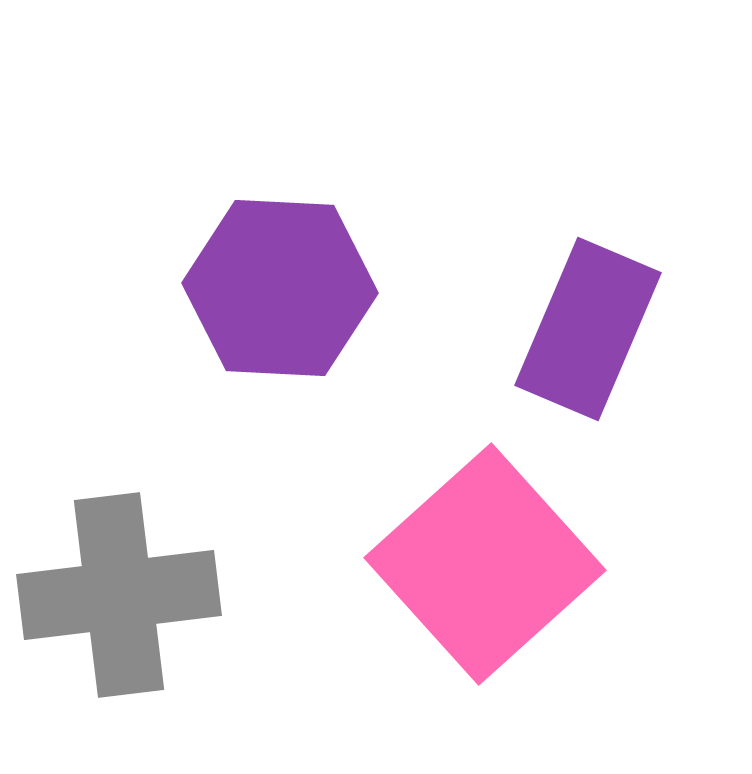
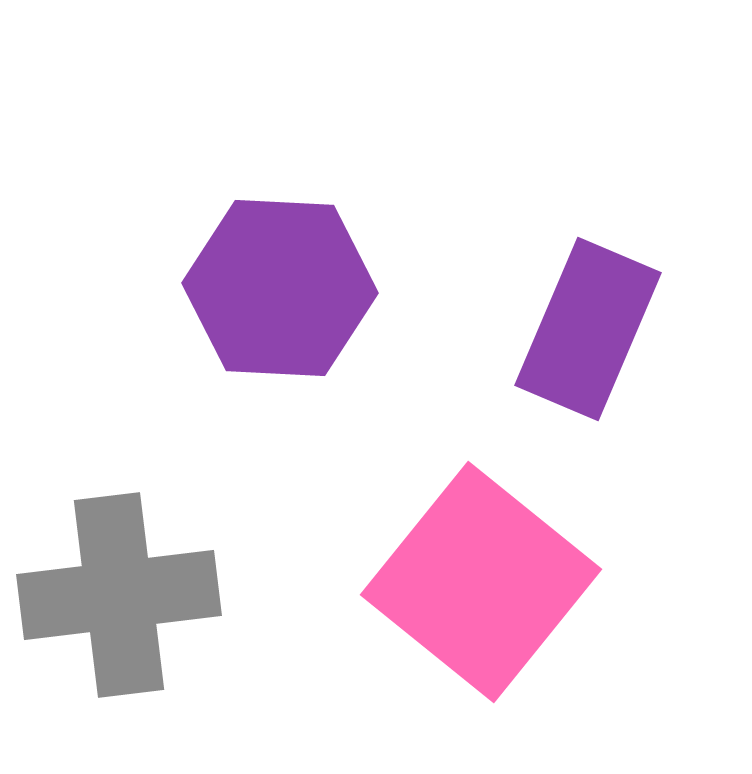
pink square: moved 4 px left, 18 px down; rotated 9 degrees counterclockwise
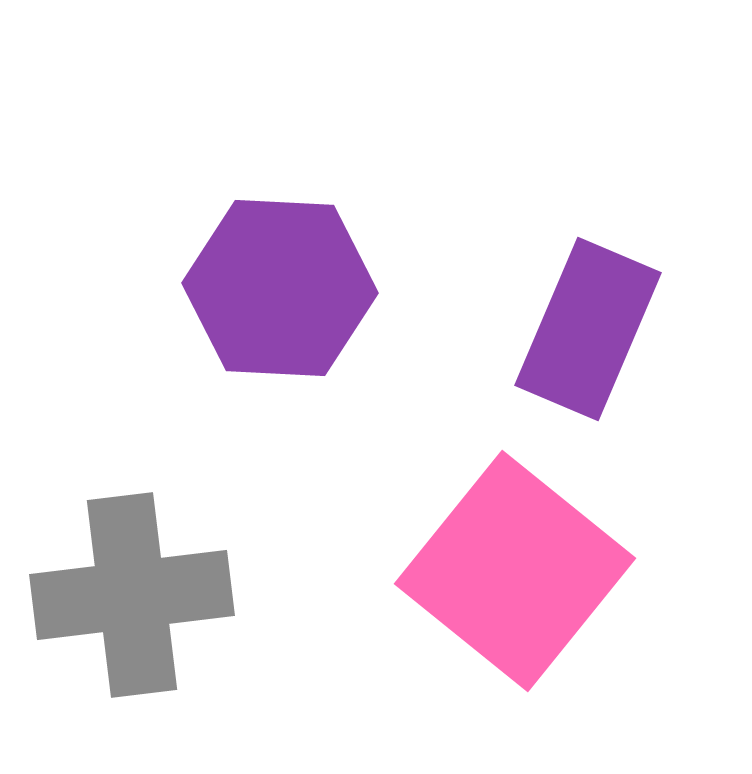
pink square: moved 34 px right, 11 px up
gray cross: moved 13 px right
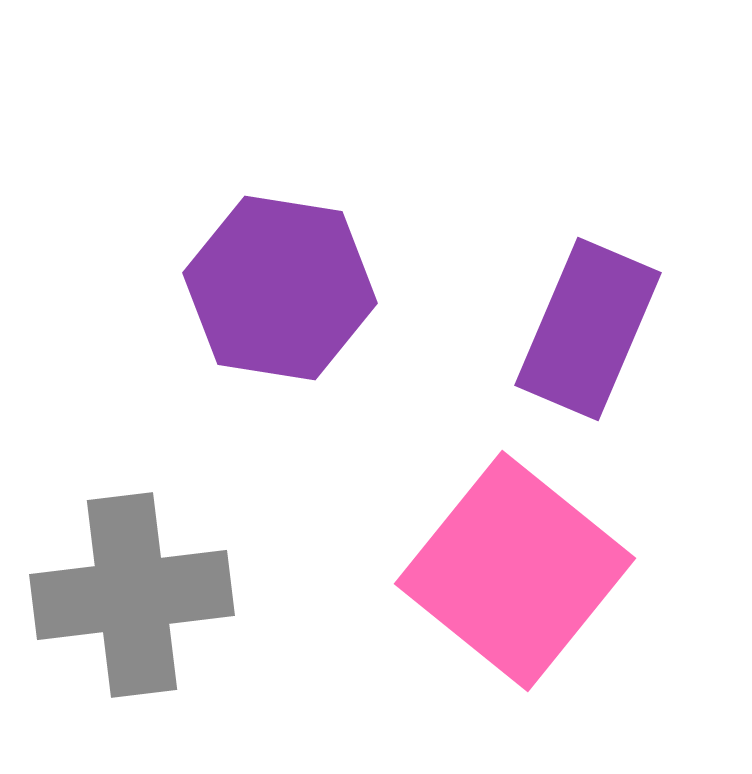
purple hexagon: rotated 6 degrees clockwise
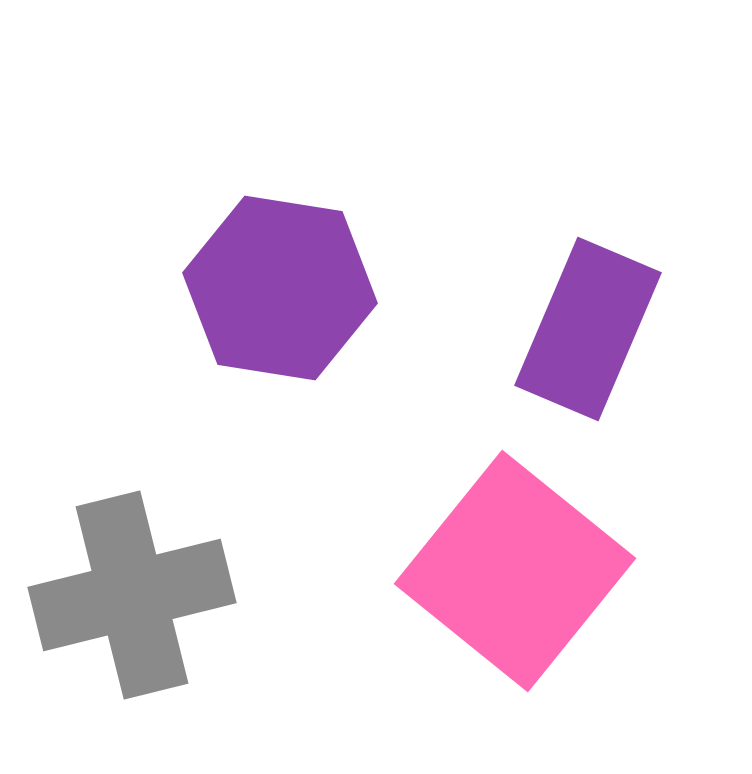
gray cross: rotated 7 degrees counterclockwise
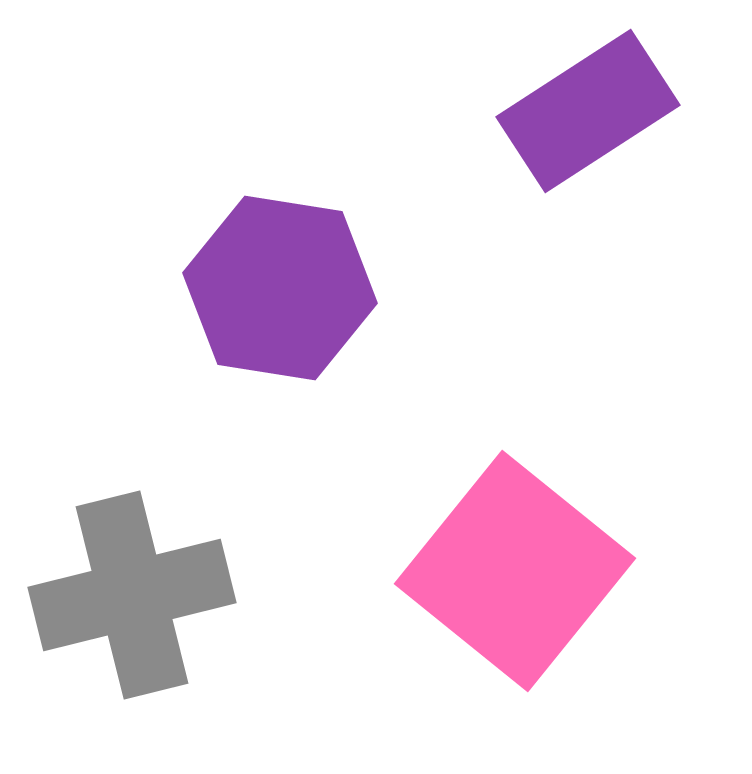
purple rectangle: moved 218 px up; rotated 34 degrees clockwise
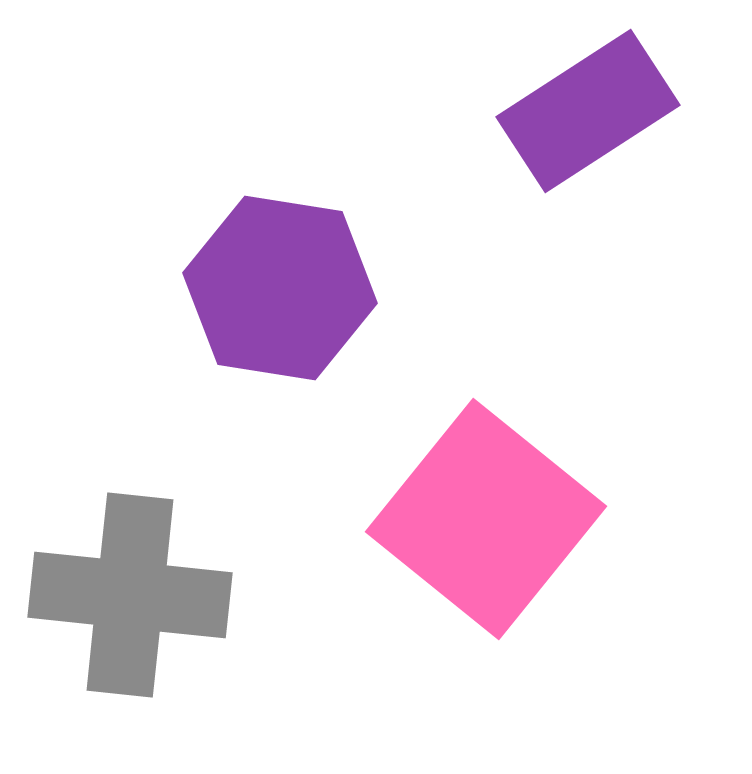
pink square: moved 29 px left, 52 px up
gray cross: moved 2 px left; rotated 20 degrees clockwise
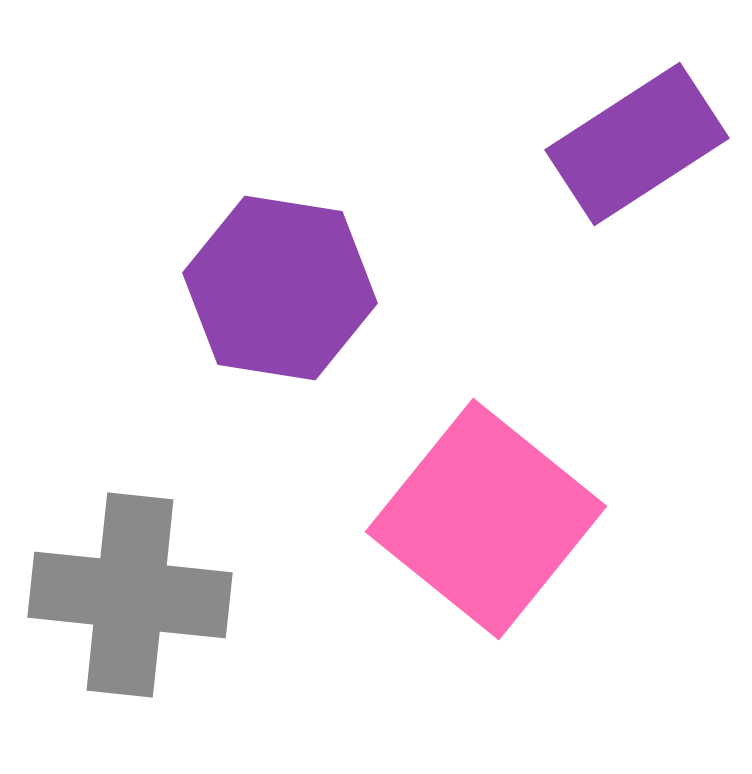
purple rectangle: moved 49 px right, 33 px down
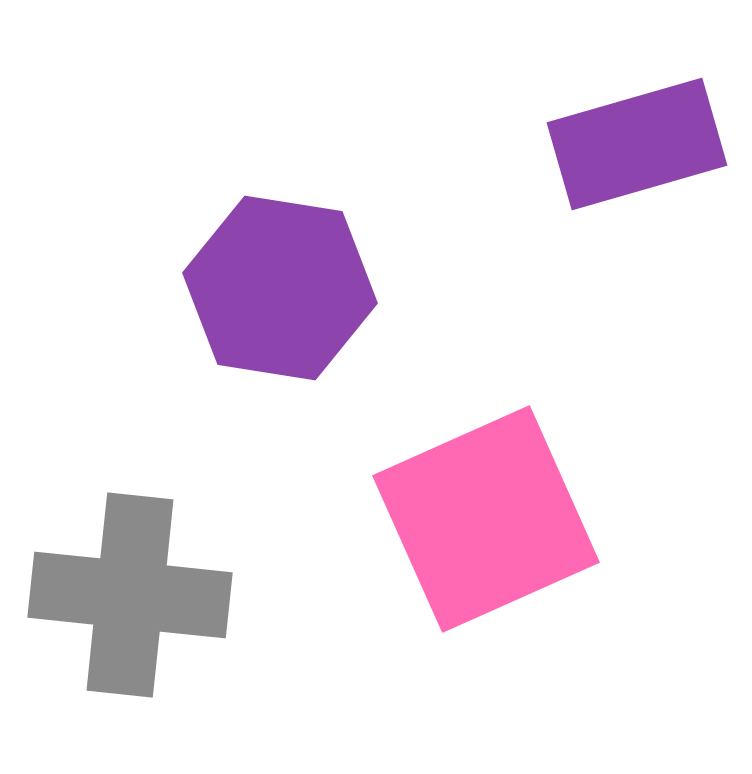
purple rectangle: rotated 17 degrees clockwise
pink square: rotated 27 degrees clockwise
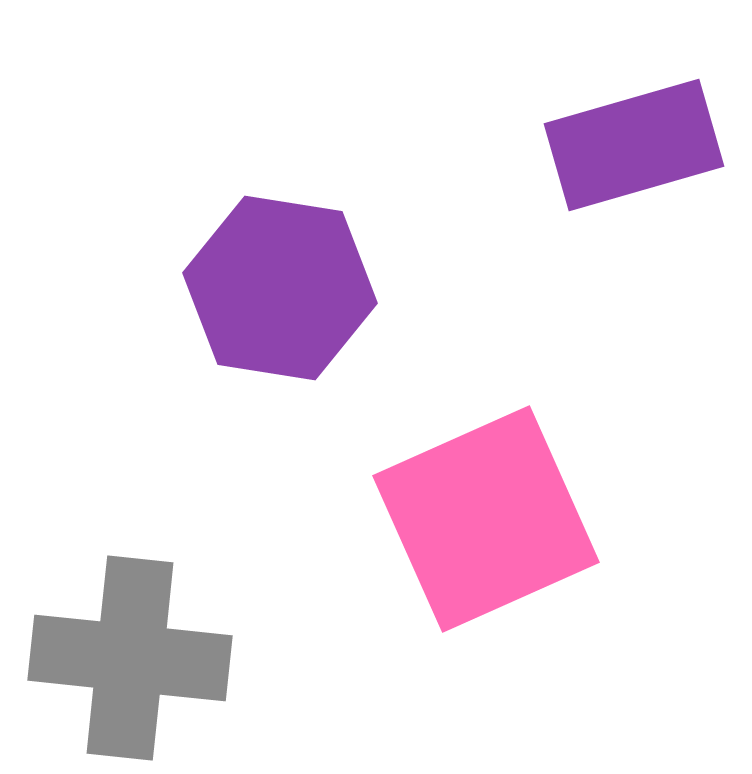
purple rectangle: moved 3 px left, 1 px down
gray cross: moved 63 px down
